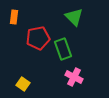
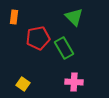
green rectangle: moved 1 px right, 1 px up; rotated 10 degrees counterclockwise
pink cross: moved 5 px down; rotated 24 degrees counterclockwise
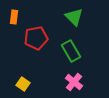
red pentagon: moved 2 px left
green rectangle: moved 7 px right, 3 px down
pink cross: rotated 36 degrees clockwise
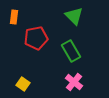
green triangle: moved 1 px up
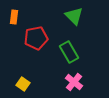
green rectangle: moved 2 px left, 1 px down
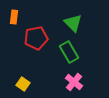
green triangle: moved 1 px left, 7 px down
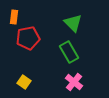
red pentagon: moved 8 px left
yellow square: moved 1 px right, 2 px up
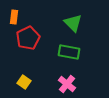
red pentagon: rotated 15 degrees counterclockwise
green rectangle: rotated 50 degrees counterclockwise
pink cross: moved 7 px left, 2 px down
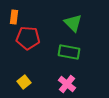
red pentagon: rotated 30 degrees clockwise
yellow square: rotated 16 degrees clockwise
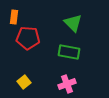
pink cross: rotated 30 degrees clockwise
